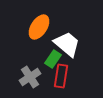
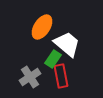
orange ellipse: moved 3 px right
red rectangle: rotated 20 degrees counterclockwise
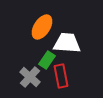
white trapezoid: moved 1 px up; rotated 36 degrees counterclockwise
green rectangle: moved 6 px left, 1 px down
gray cross: rotated 15 degrees counterclockwise
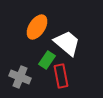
orange ellipse: moved 5 px left
white trapezoid: rotated 36 degrees clockwise
gray cross: moved 10 px left; rotated 20 degrees counterclockwise
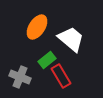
white trapezoid: moved 4 px right, 4 px up
green rectangle: rotated 18 degrees clockwise
red rectangle: rotated 20 degrees counterclockwise
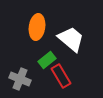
orange ellipse: rotated 25 degrees counterclockwise
gray cross: moved 2 px down
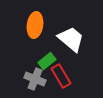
orange ellipse: moved 2 px left, 2 px up
green rectangle: moved 1 px down
gray cross: moved 15 px right
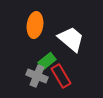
gray cross: moved 2 px right, 3 px up
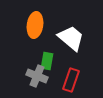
white trapezoid: moved 1 px up
green rectangle: rotated 42 degrees counterclockwise
red rectangle: moved 10 px right, 4 px down; rotated 50 degrees clockwise
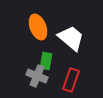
orange ellipse: moved 3 px right, 2 px down; rotated 30 degrees counterclockwise
green rectangle: moved 1 px left
